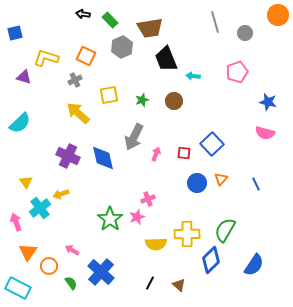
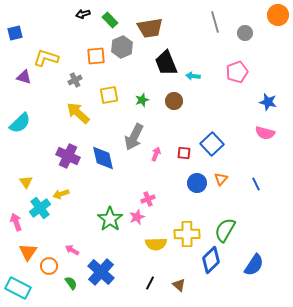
black arrow at (83, 14): rotated 24 degrees counterclockwise
orange square at (86, 56): moved 10 px right; rotated 30 degrees counterclockwise
black trapezoid at (166, 59): moved 4 px down
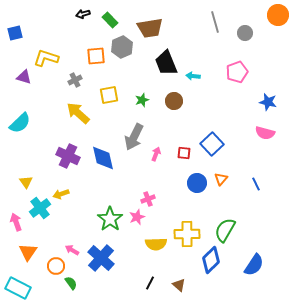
orange circle at (49, 266): moved 7 px right
blue cross at (101, 272): moved 14 px up
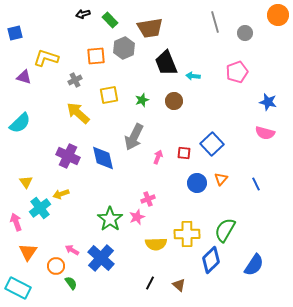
gray hexagon at (122, 47): moved 2 px right, 1 px down
pink arrow at (156, 154): moved 2 px right, 3 px down
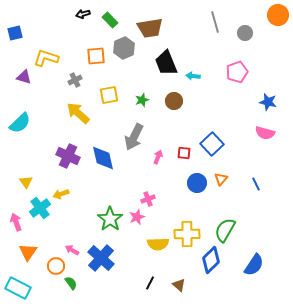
yellow semicircle at (156, 244): moved 2 px right
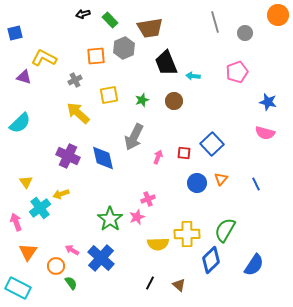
yellow L-shape at (46, 58): moved 2 px left; rotated 10 degrees clockwise
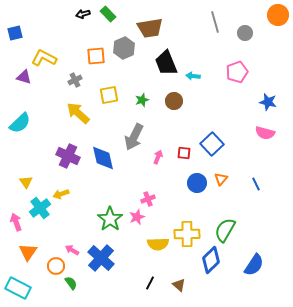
green rectangle at (110, 20): moved 2 px left, 6 px up
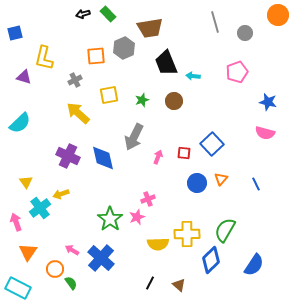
yellow L-shape at (44, 58): rotated 105 degrees counterclockwise
orange circle at (56, 266): moved 1 px left, 3 px down
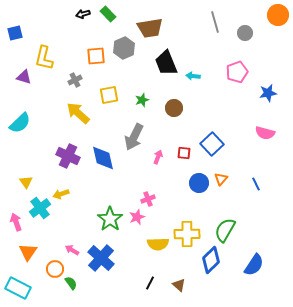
brown circle at (174, 101): moved 7 px down
blue star at (268, 102): moved 9 px up; rotated 24 degrees counterclockwise
blue circle at (197, 183): moved 2 px right
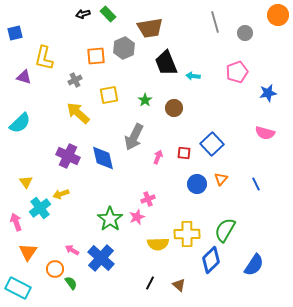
green star at (142, 100): moved 3 px right; rotated 16 degrees counterclockwise
blue circle at (199, 183): moved 2 px left, 1 px down
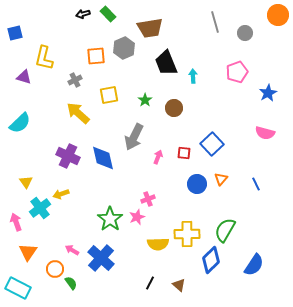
cyan arrow at (193, 76): rotated 80 degrees clockwise
blue star at (268, 93): rotated 18 degrees counterclockwise
